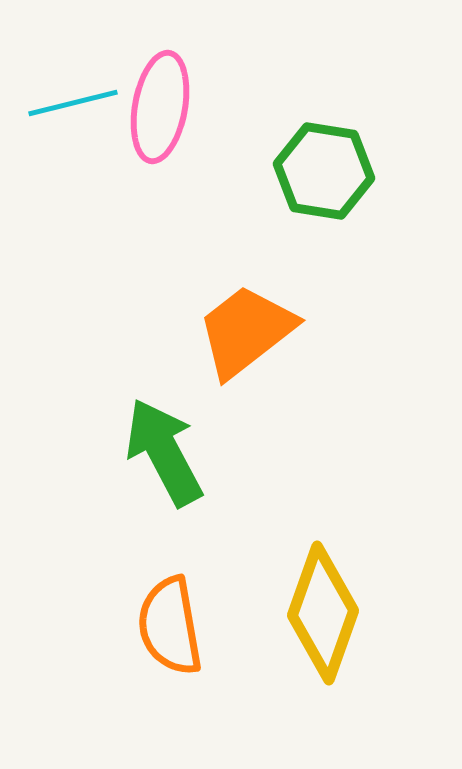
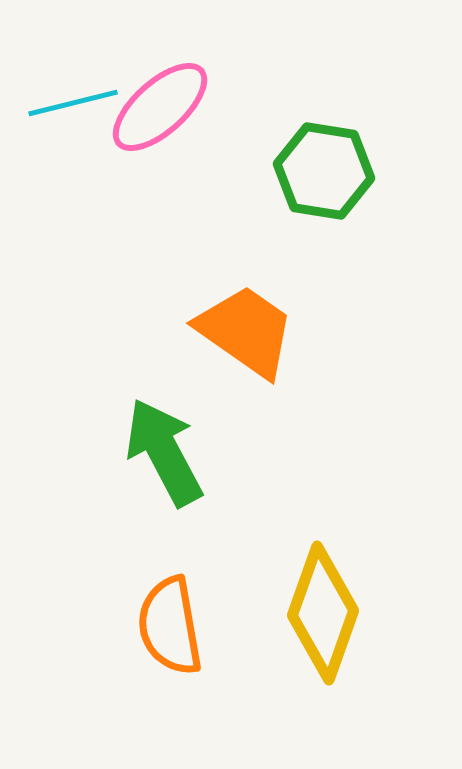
pink ellipse: rotated 38 degrees clockwise
orange trapezoid: rotated 73 degrees clockwise
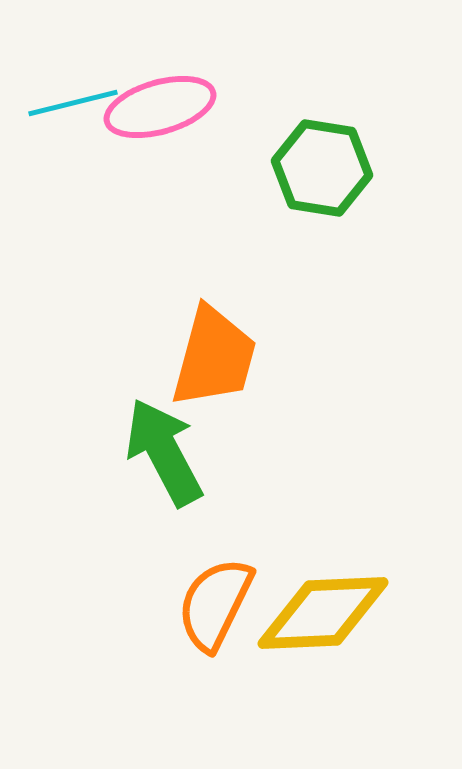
pink ellipse: rotated 26 degrees clockwise
green hexagon: moved 2 px left, 3 px up
orange trapezoid: moved 32 px left, 26 px down; rotated 70 degrees clockwise
yellow diamond: rotated 68 degrees clockwise
orange semicircle: moved 45 px right, 22 px up; rotated 36 degrees clockwise
